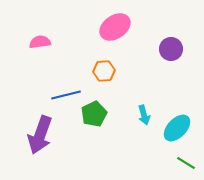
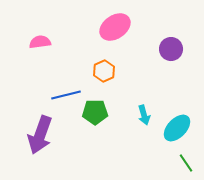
orange hexagon: rotated 20 degrees counterclockwise
green pentagon: moved 1 px right, 2 px up; rotated 25 degrees clockwise
green line: rotated 24 degrees clockwise
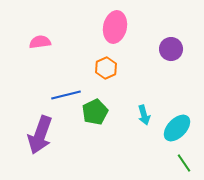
pink ellipse: rotated 44 degrees counterclockwise
orange hexagon: moved 2 px right, 3 px up
green pentagon: rotated 25 degrees counterclockwise
green line: moved 2 px left
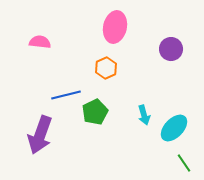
pink semicircle: rotated 15 degrees clockwise
cyan ellipse: moved 3 px left
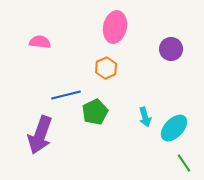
cyan arrow: moved 1 px right, 2 px down
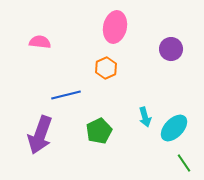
green pentagon: moved 4 px right, 19 px down
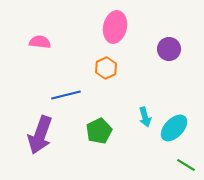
purple circle: moved 2 px left
green line: moved 2 px right, 2 px down; rotated 24 degrees counterclockwise
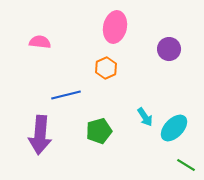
cyan arrow: rotated 18 degrees counterclockwise
green pentagon: rotated 10 degrees clockwise
purple arrow: rotated 15 degrees counterclockwise
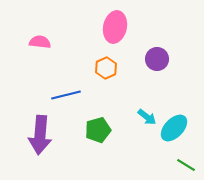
purple circle: moved 12 px left, 10 px down
cyan arrow: moved 2 px right; rotated 18 degrees counterclockwise
green pentagon: moved 1 px left, 1 px up
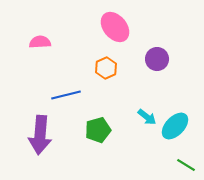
pink ellipse: rotated 52 degrees counterclockwise
pink semicircle: rotated 10 degrees counterclockwise
cyan ellipse: moved 1 px right, 2 px up
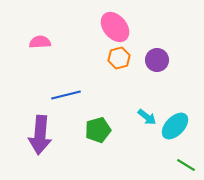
purple circle: moved 1 px down
orange hexagon: moved 13 px right, 10 px up; rotated 10 degrees clockwise
